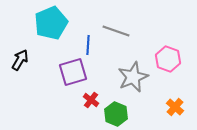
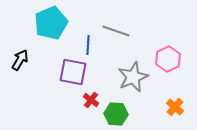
pink hexagon: rotated 15 degrees clockwise
purple square: rotated 28 degrees clockwise
green hexagon: rotated 20 degrees counterclockwise
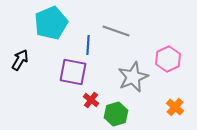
green hexagon: rotated 20 degrees counterclockwise
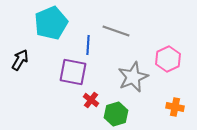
orange cross: rotated 30 degrees counterclockwise
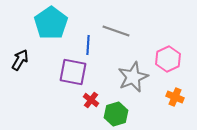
cyan pentagon: rotated 12 degrees counterclockwise
orange cross: moved 10 px up; rotated 12 degrees clockwise
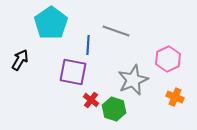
gray star: moved 3 px down
green hexagon: moved 2 px left, 5 px up; rotated 25 degrees counterclockwise
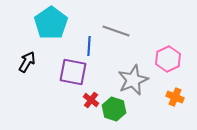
blue line: moved 1 px right, 1 px down
black arrow: moved 7 px right, 2 px down
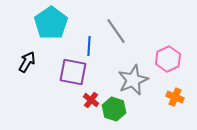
gray line: rotated 36 degrees clockwise
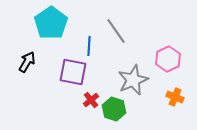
red cross: rotated 14 degrees clockwise
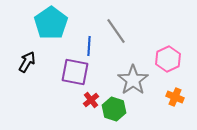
purple square: moved 2 px right
gray star: rotated 12 degrees counterclockwise
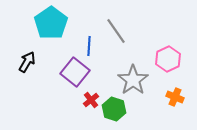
purple square: rotated 28 degrees clockwise
